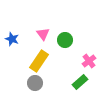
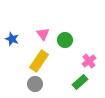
gray circle: moved 1 px down
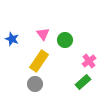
green rectangle: moved 3 px right
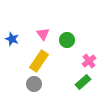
green circle: moved 2 px right
gray circle: moved 1 px left
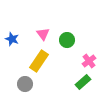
gray circle: moved 9 px left
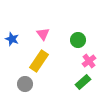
green circle: moved 11 px right
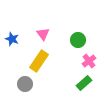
green rectangle: moved 1 px right, 1 px down
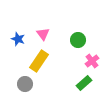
blue star: moved 6 px right
pink cross: moved 3 px right
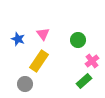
green rectangle: moved 2 px up
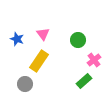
blue star: moved 1 px left
pink cross: moved 2 px right, 1 px up
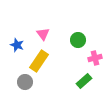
blue star: moved 6 px down
pink cross: moved 1 px right, 2 px up; rotated 24 degrees clockwise
gray circle: moved 2 px up
